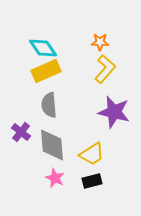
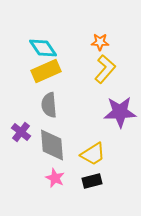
purple star: moved 6 px right; rotated 16 degrees counterclockwise
yellow trapezoid: moved 1 px right
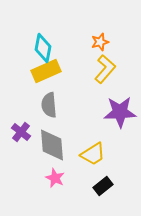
orange star: rotated 18 degrees counterclockwise
cyan diamond: rotated 44 degrees clockwise
black rectangle: moved 11 px right, 5 px down; rotated 24 degrees counterclockwise
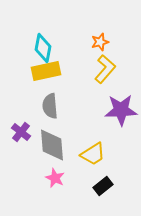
yellow rectangle: rotated 12 degrees clockwise
gray semicircle: moved 1 px right, 1 px down
purple star: moved 1 px right, 2 px up
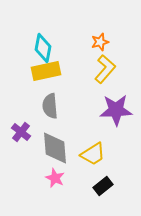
purple star: moved 5 px left
gray diamond: moved 3 px right, 3 px down
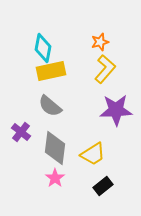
yellow rectangle: moved 5 px right
gray semicircle: rotated 45 degrees counterclockwise
gray diamond: rotated 12 degrees clockwise
pink star: rotated 12 degrees clockwise
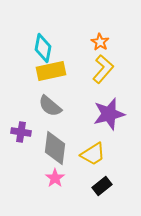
orange star: rotated 24 degrees counterclockwise
yellow L-shape: moved 2 px left
purple star: moved 7 px left, 4 px down; rotated 12 degrees counterclockwise
purple cross: rotated 30 degrees counterclockwise
black rectangle: moved 1 px left
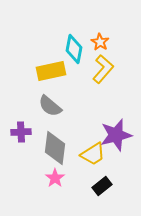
cyan diamond: moved 31 px right, 1 px down
purple star: moved 7 px right, 21 px down
purple cross: rotated 12 degrees counterclockwise
